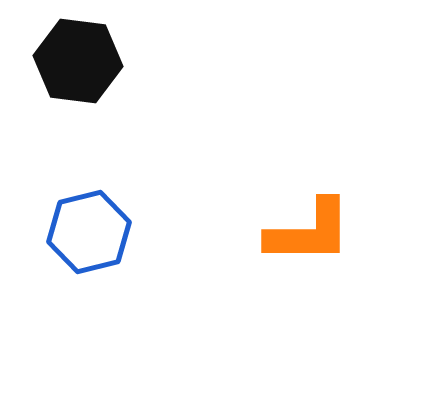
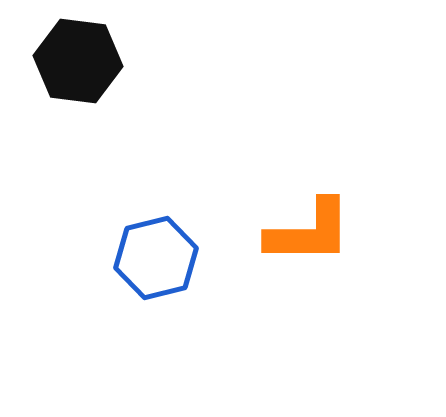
blue hexagon: moved 67 px right, 26 px down
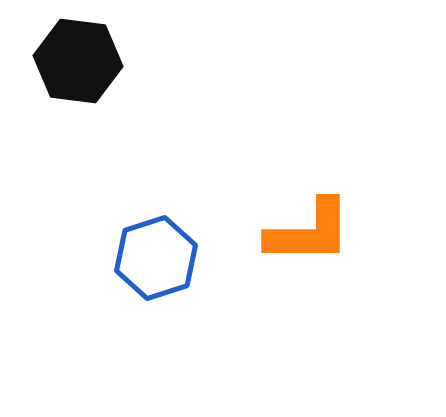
blue hexagon: rotated 4 degrees counterclockwise
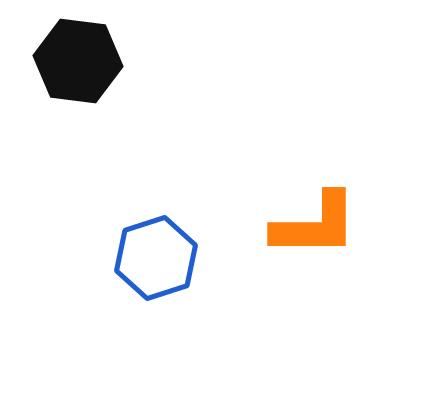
orange L-shape: moved 6 px right, 7 px up
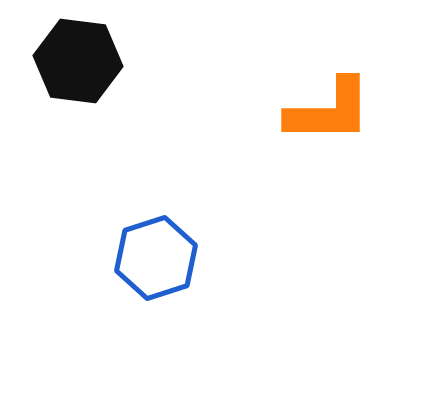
orange L-shape: moved 14 px right, 114 px up
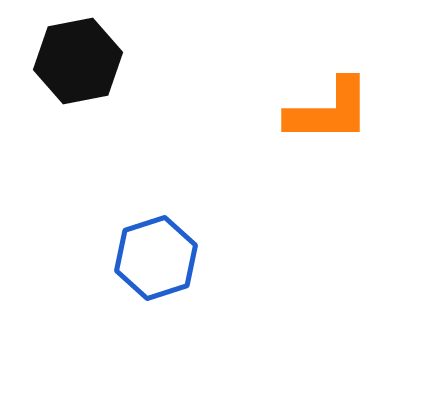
black hexagon: rotated 18 degrees counterclockwise
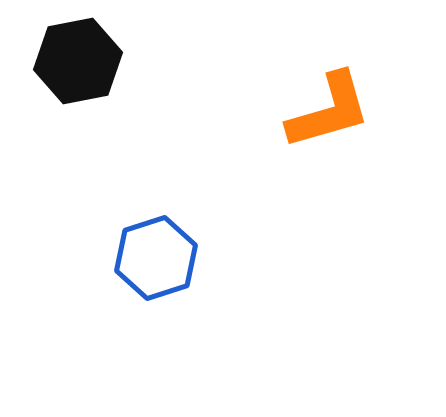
orange L-shape: rotated 16 degrees counterclockwise
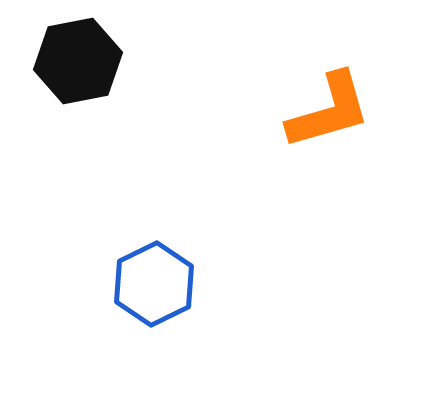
blue hexagon: moved 2 px left, 26 px down; rotated 8 degrees counterclockwise
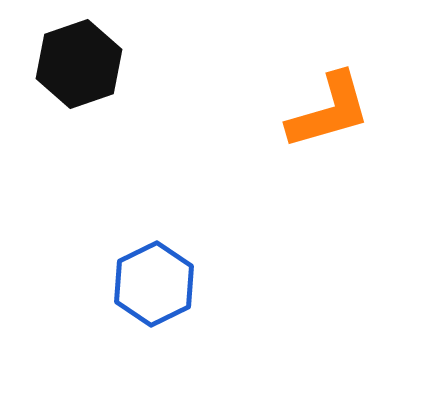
black hexagon: moved 1 px right, 3 px down; rotated 8 degrees counterclockwise
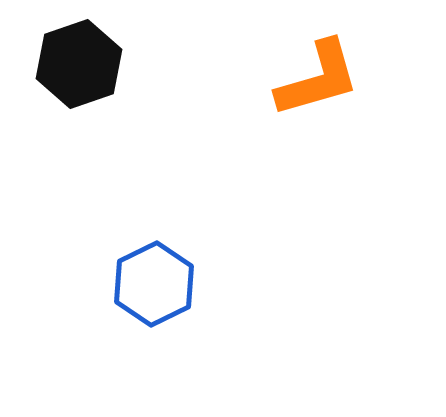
orange L-shape: moved 11 px left, 32 px up
